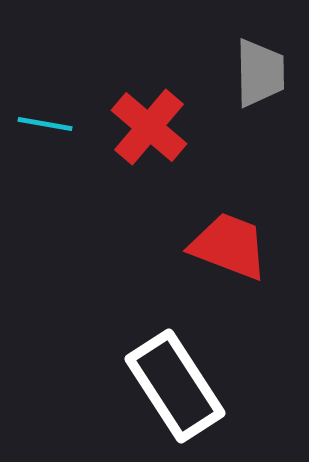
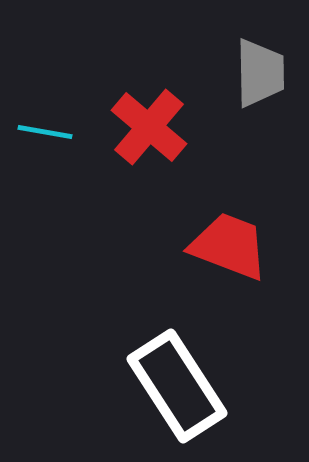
cyan line: moved 8 px down
white rectangle: moved 2 px right
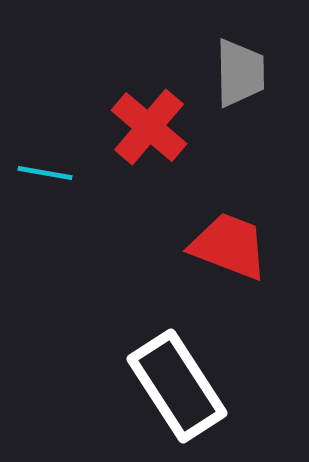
gray trapezoid: moved 20 px left
cyan line: moved 41 px down
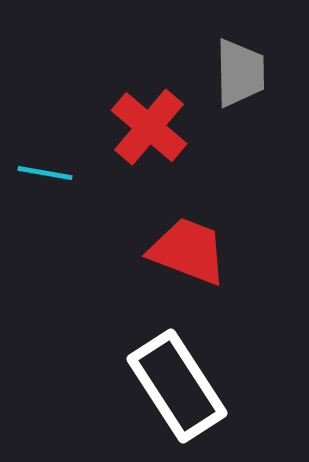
red trapezoid: moved 41 px left, 5 px down
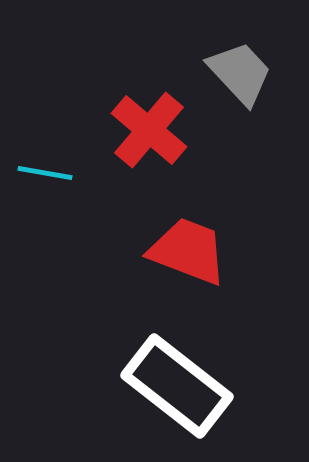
gray trapezoid: rotated 42 degrees counterclockwise
red cross: moved 3 px down
white rectangle: rotated 19 degrees counterclockwise
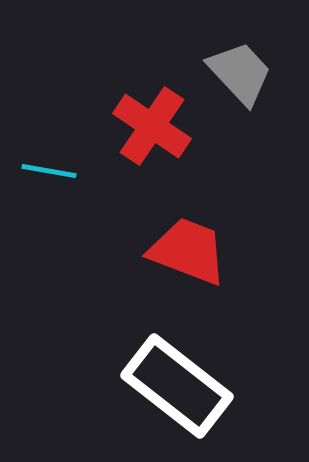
red cross: moved 3 px right, 4 px up; rotated 6 degrees counterclockwise
cyan line: moved 4 px right, 2 px up
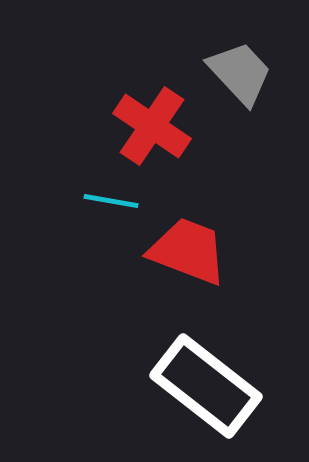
cyan line: moved 62 px right, 30 px down
white rectangle: moved 29 px right
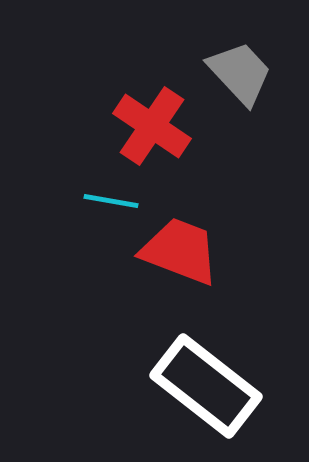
red trapezoid: moved 8 px left
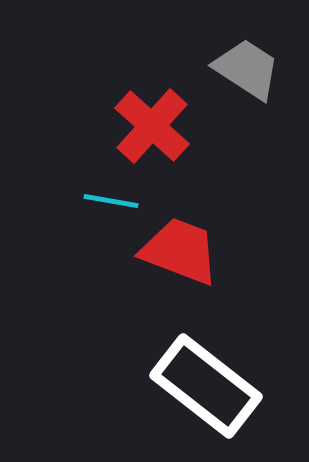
gray trapezoid: moved 7 px right, 4 px up; rotated 14 degrees counterclockwise
red cross: rotated 8 degrees clockwise
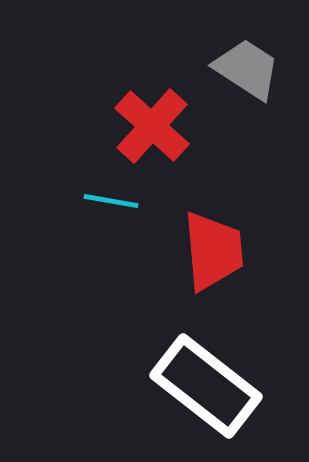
red trapezoid: moved 33 px right; rotated 64 degrees clockwise
